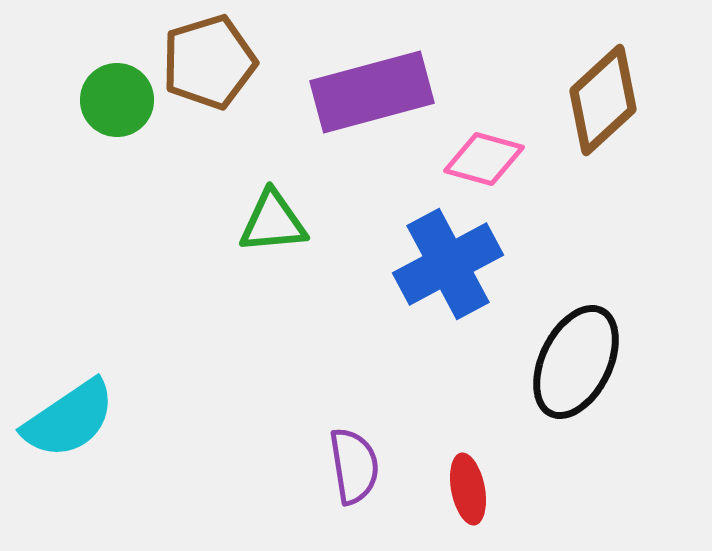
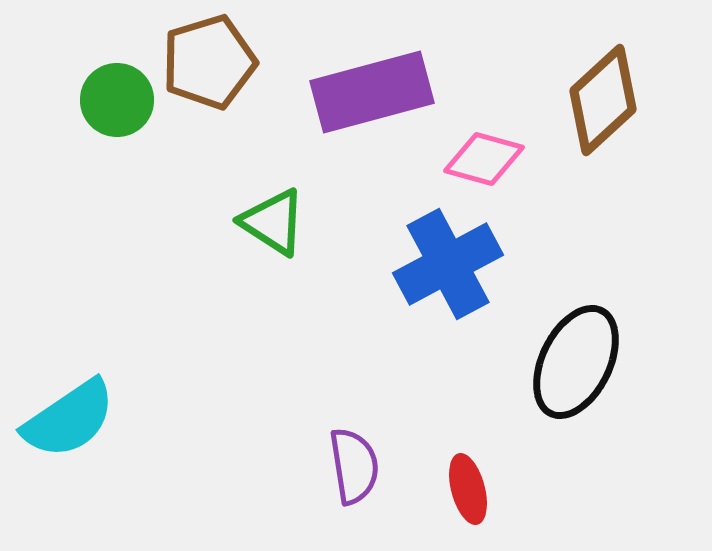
green triangle: rotated 38 degrees clockwise
red ellipse: rotated 4 degrees counterclockwise
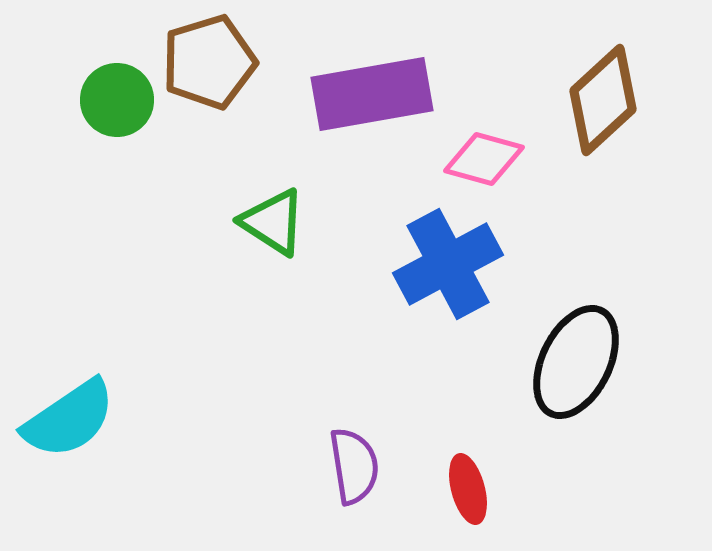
purple rectangle: moved 2 px down; rotated 5 degrees clockwise
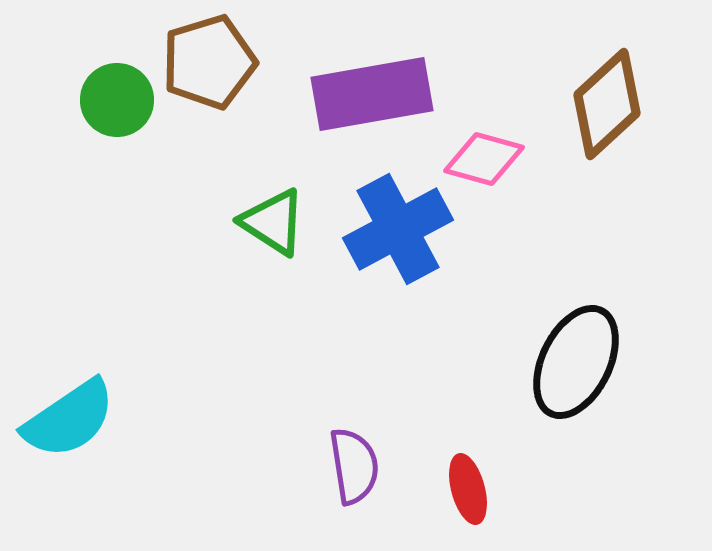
brown diamond: moved 4 px right, 4 px down
blue cross: moved 50 px left, 35 px up
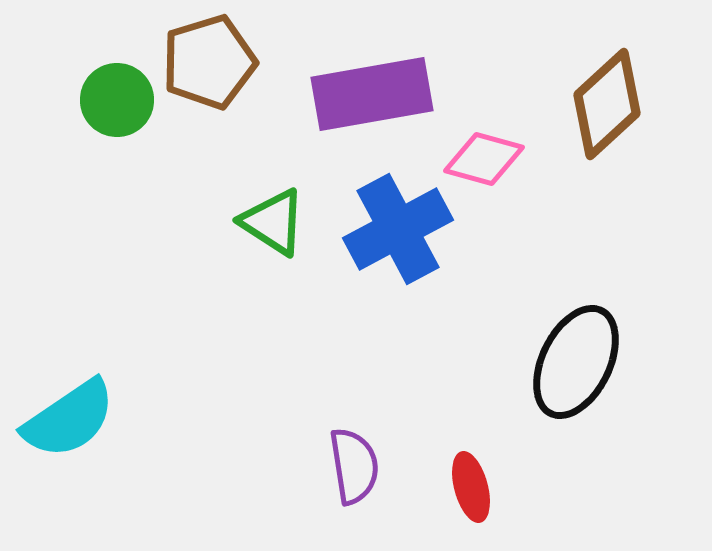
red ellipse: moved 3 px right, 2 px up
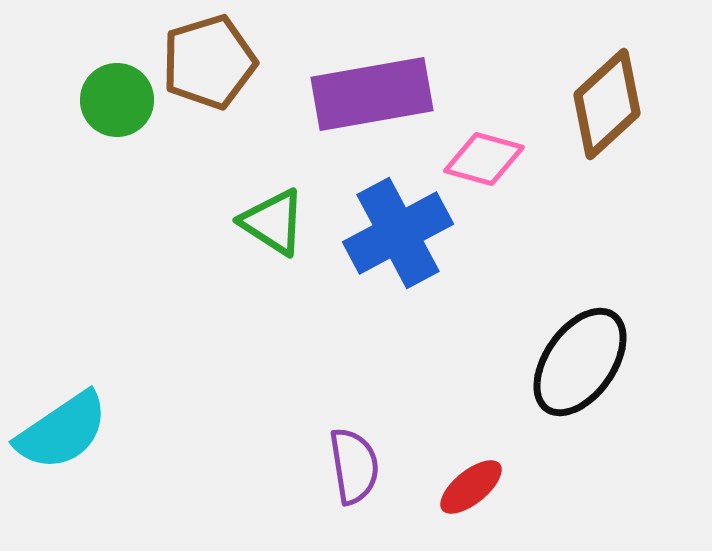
blue cross: moved 4 px down
black ellipse: moved 4 px right; rotated 9 degrees clockwise
cyan semicircle: moved 7 px left, 12 px down
red ellipse: rotated 66 degrees clockwise
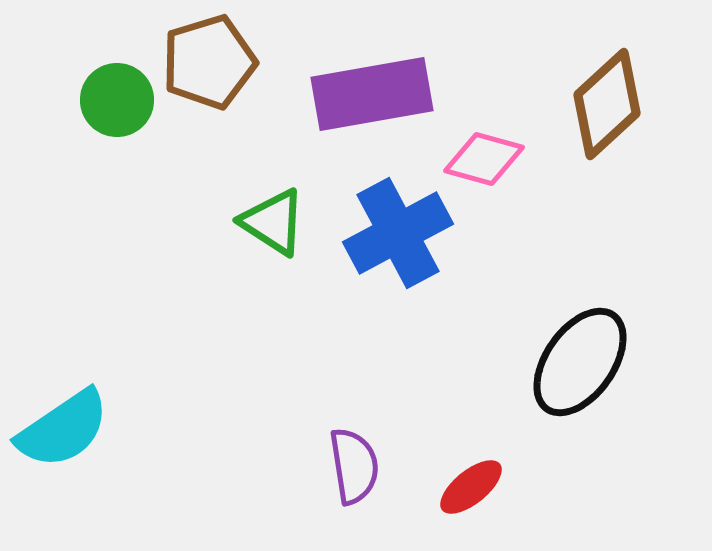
cyan semicircle: moved 1 px right, 2 px up
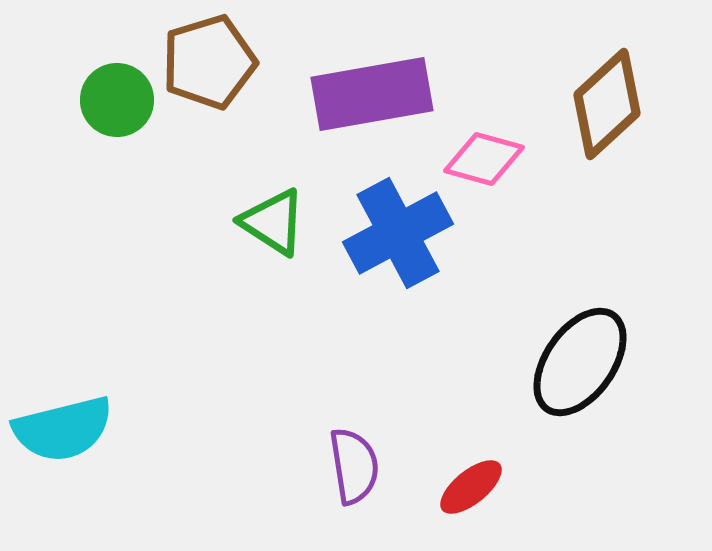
cyan semicircle: rotated 20 degrees clockwise
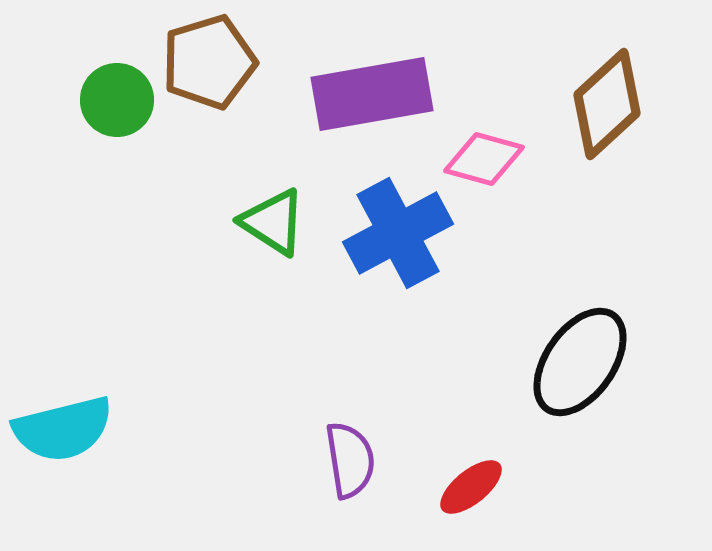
purple semicircle: moved 4 px left, 6 px up
